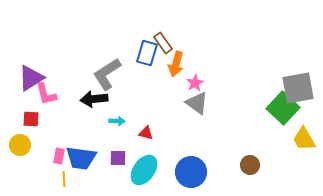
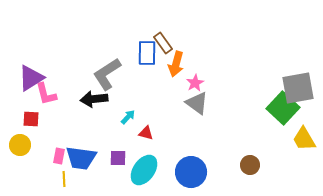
blue rectangle: rotated 15 degrees counterclockwise
cyan arrow: moved 11 px right, 4 px up; rotated 49 degrees counterclockwise
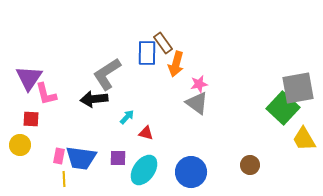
purple triangle: moved 2 px left; rotated 24 degrees counterclockwise
pink star: moved 4 px right, 1 px down; rotated 18 degrees clockwise
cyan arrow: moved 1 px left
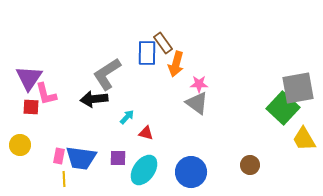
pink star: rotated 12 degrees clockwise
red square: moved 12 px up
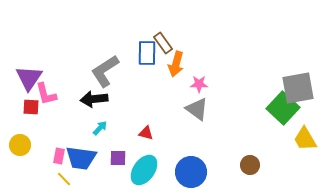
gray L-shape: moved 2 px left, 3 px up
gray triangle: moved 6 px down
cyan arrow: moved 27 px left, 11 px down
yellow trapezoid: moved 1 px right
yellow line: rotated 42 degrees counterclockwise
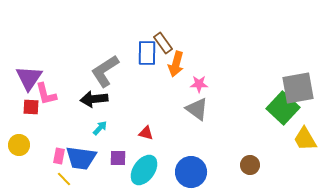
yellow circle: moved 1 px left
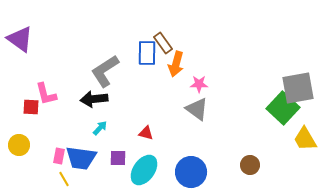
purple triangle: moved 9 px left, 39 px up; rotated 28 degrees counterclockwise
yellow line: rotated 14 degrees clockwise
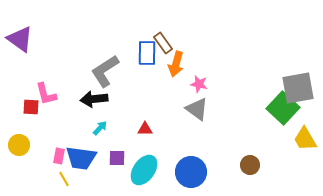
pink star: rotated 12 degrees clockwise
red triangle: moved 1 px left, 4 px up; rotated 14 degrees counterclockwise
purple square: moved 1 px left
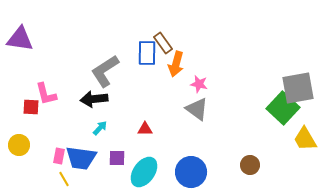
purple triangle: rotated 28 degrees counterclockwise
cyan ellipse: moved 2 px down
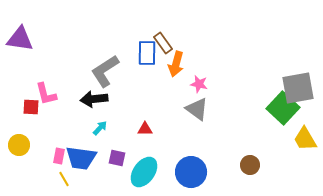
purple square: rotated 12 degrees clockwise
